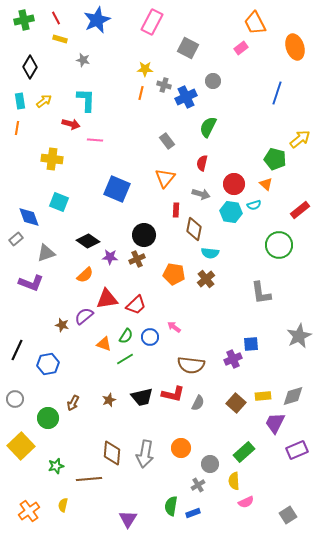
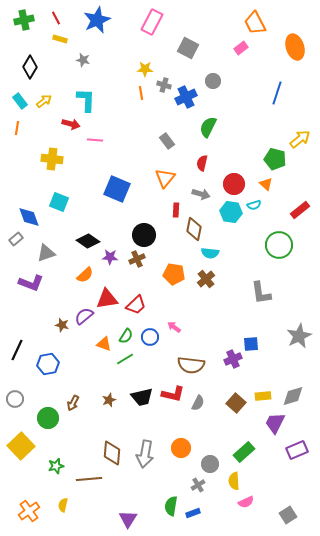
orange line at (141, 93): rotated 24 degrees counterclockwise
cyan rectangle at (20, 101): rotated 28 degrees counterclockwise
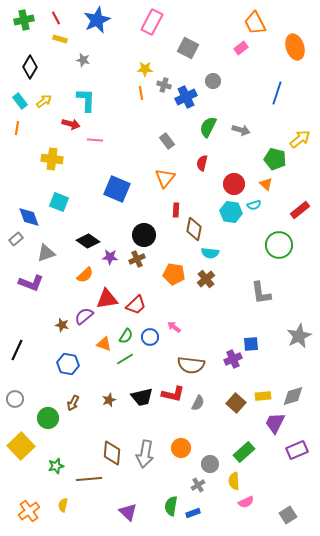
gray arrow at (201, 194): moved 40 px right, 64 px up
blue hexagon at (48, 364): moved 20 px right; rotated 20 degrees clockwise
purple triangle at (128, 519): moved 7 px up; rotated 18 degrees counterclockwise
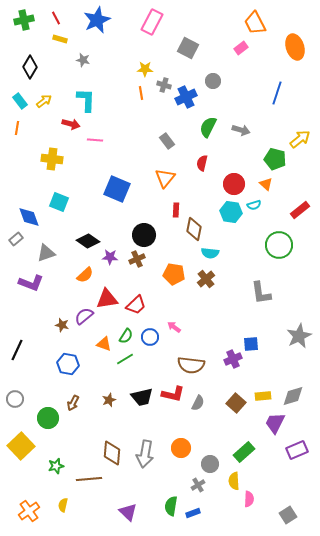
pink semicircle at (246, 502): moved 3 px right, 3 px up; rotated 63 degrees counterclockwise
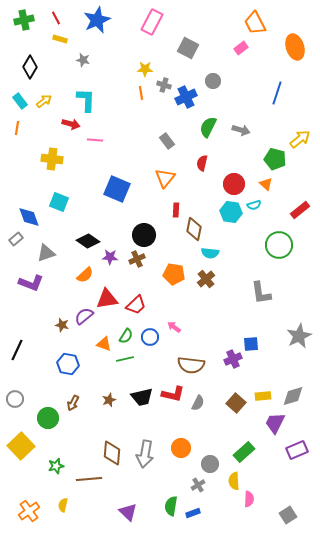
green line at (125, 359): rotated 18 degrees clockwise
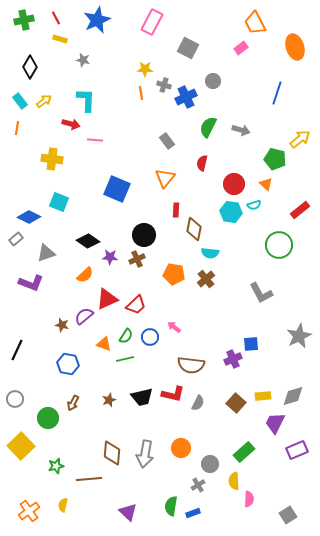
blue diamond at (29, 217): rotated 45 degrees counterclockwise
gray L-shape at (261, 293): rotated 20 degrees counterclockwise
red triangle at (107, 299): rotated 15 degrees counterclockwise
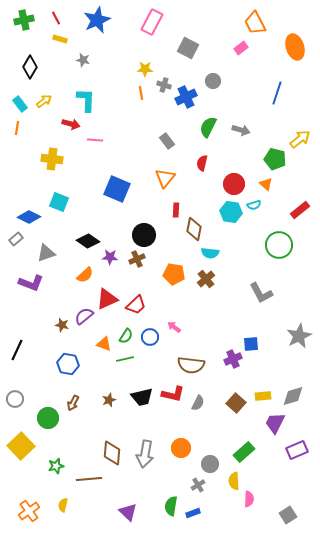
cyan rectangle at (20, 101): moved 3 px down
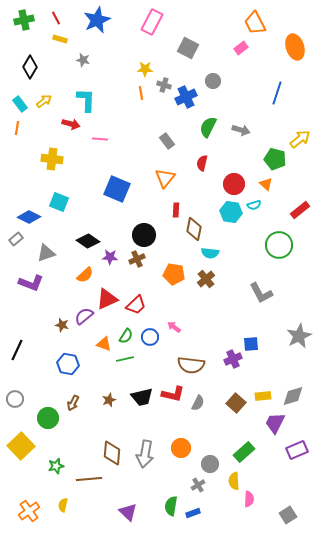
pink line at (95, 140): moved 5 px right, 1 px up
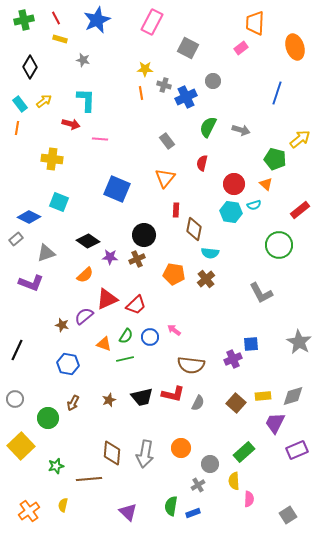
orange trapezoid at (255, 23): rotated 30 degrees clockwise
pink arrow at (174, 327): moved 3 px down
gray star at (299, 336): moved 6 px down; rotated 15 degrees counterclockwise
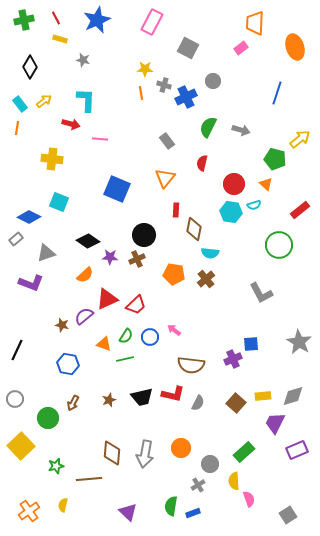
pink semicircle at (249, 499): rotated 21 degrees counterclockwise
